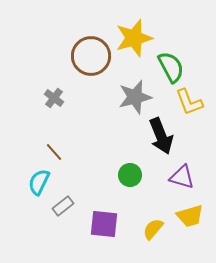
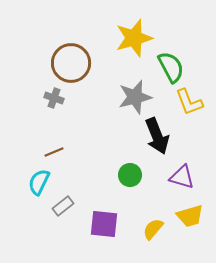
brown circle: moved 20 px left, 7 px down
gray cross: rotated 18 degrees counterclockwise
black arrow: moved 4 px left
brown line: rotated 72 degrees counterclockwise
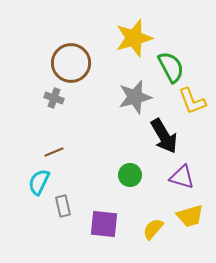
yellow L-shape: moved 3 px right, 1 px up
black arrow: moved 7 px right; rotated 9 degrees counterclockwise
gray rectangle: rotated 65 degrees counterclockwise
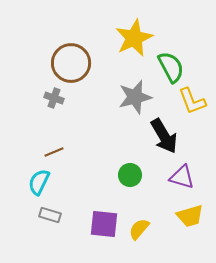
yellow star: rotated 9 degrees counterclockwise
gray rectangle: moved 13 px left, 9 px down; rotated 60 degrees counterclockwise
yellow semicircle: moved 14 px left
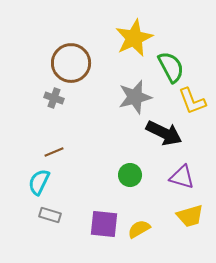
black arrow: moved 3 px up; rotated 33 degrees counterclockwise
yellow semicircle: rotated 20 degrees clockwise
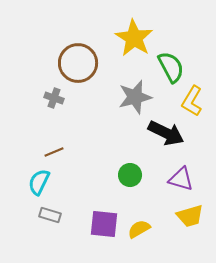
yellow star: rotated 15 degrees counterclockwise
brown circle: moved 7 px right
yellow L-shape: rotated 52 degrees clockwise
black arrow: moved 2 px right
purple triangle: moved 1 px left, 2 px down
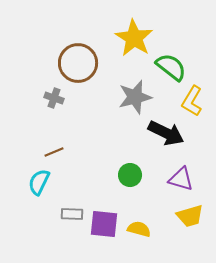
green semicircle: rotated 24 degrees counterclockwise
gray rectangle: moved 22 px right, 1 px up; rotated 15 degrees counterclockwise
yellow semicircle: rotated 45 degrees clockwise
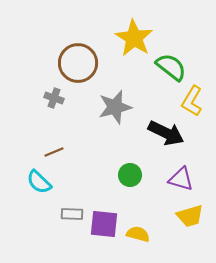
gray star: moved 20 px left, 10 px down
cyan semicircle: rotated 72 degrees counterclockwise
yellow semicircle: moved 1 px left, 5 px down
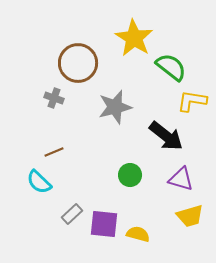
yellow L-shape: rotated 68 degrees clockwise
black arrow: moved 3 px down; rotated 12 degrees clockwise
gray rectangle: rotated 45 degrees counterclockwise
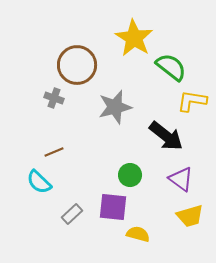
brown circle: moved 1 px left, 2 px down
purple triangle: rotated 20 degrees clockwise
purple square: moved 9 px right, 17 px up
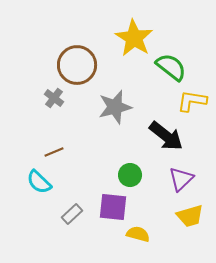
gray cross: rotated 18 degrees clockwise
purple triangle: rotated 40 degrees clockwise
